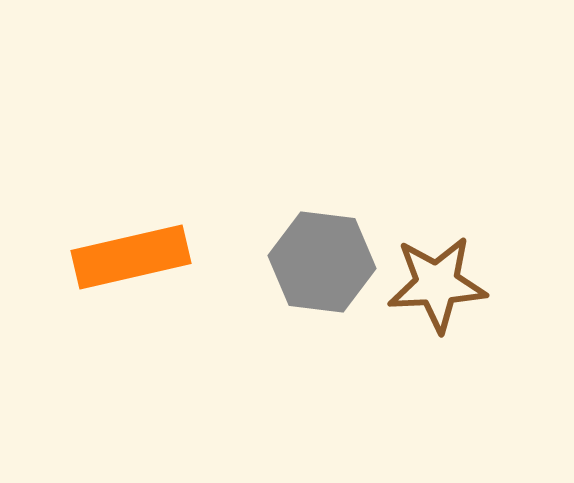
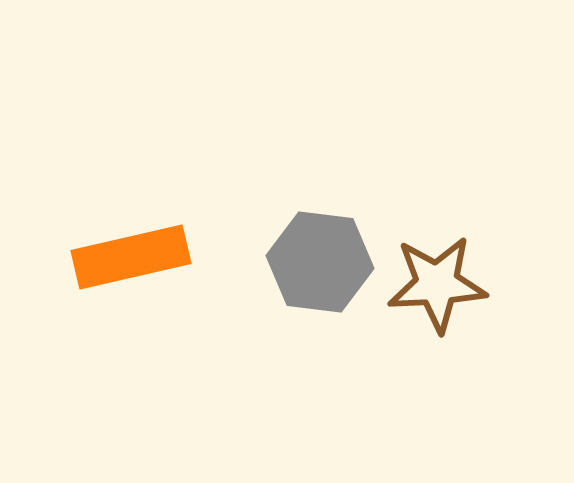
gray hexagon: moved 2 px left
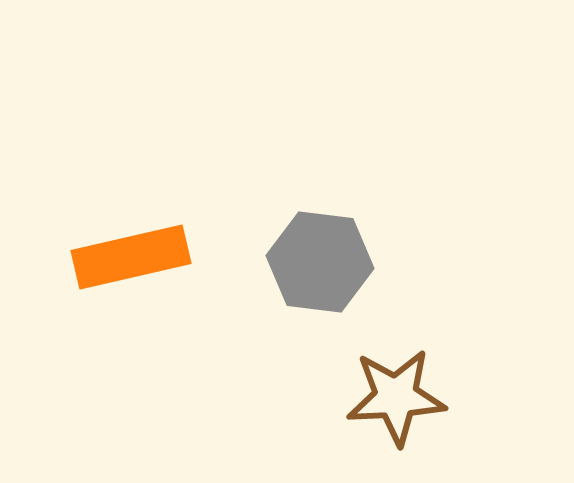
brown star: moved 41 px left, 113 px down
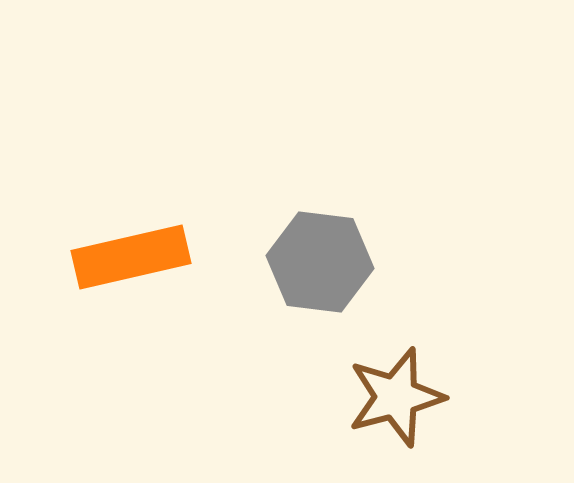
brown star: rotated 12 degrees counterclockwise
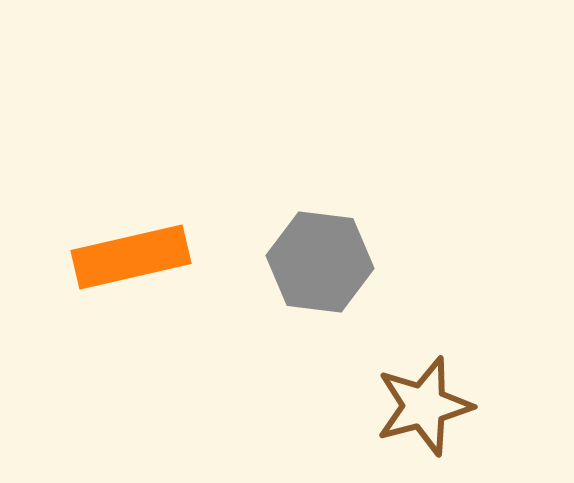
brown star: moved 28 px right, 9 px down
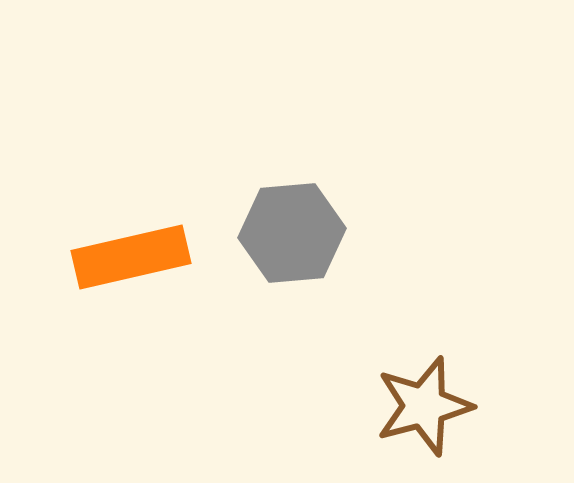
gray hexagon: moved 28 px left, 29 px up; rotated 12 degrees counterclockwise
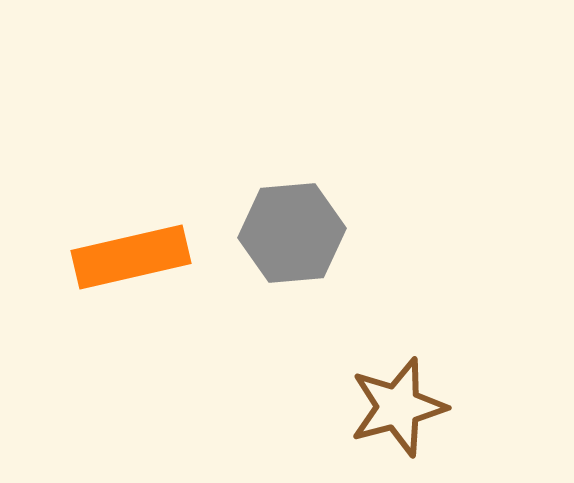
brown star: moved 26 px left, 1 px down
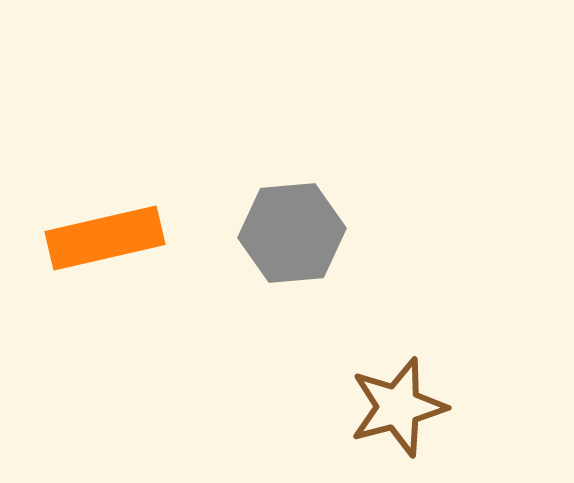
orange rectangle: moved 26 px left, 19 px up
